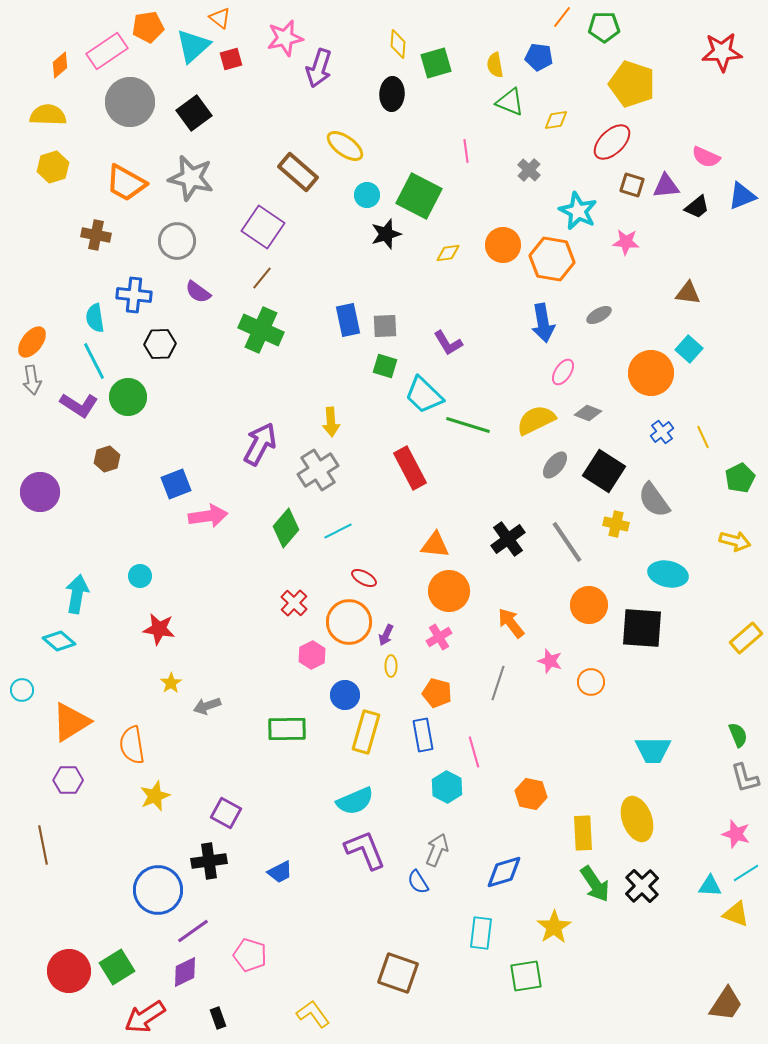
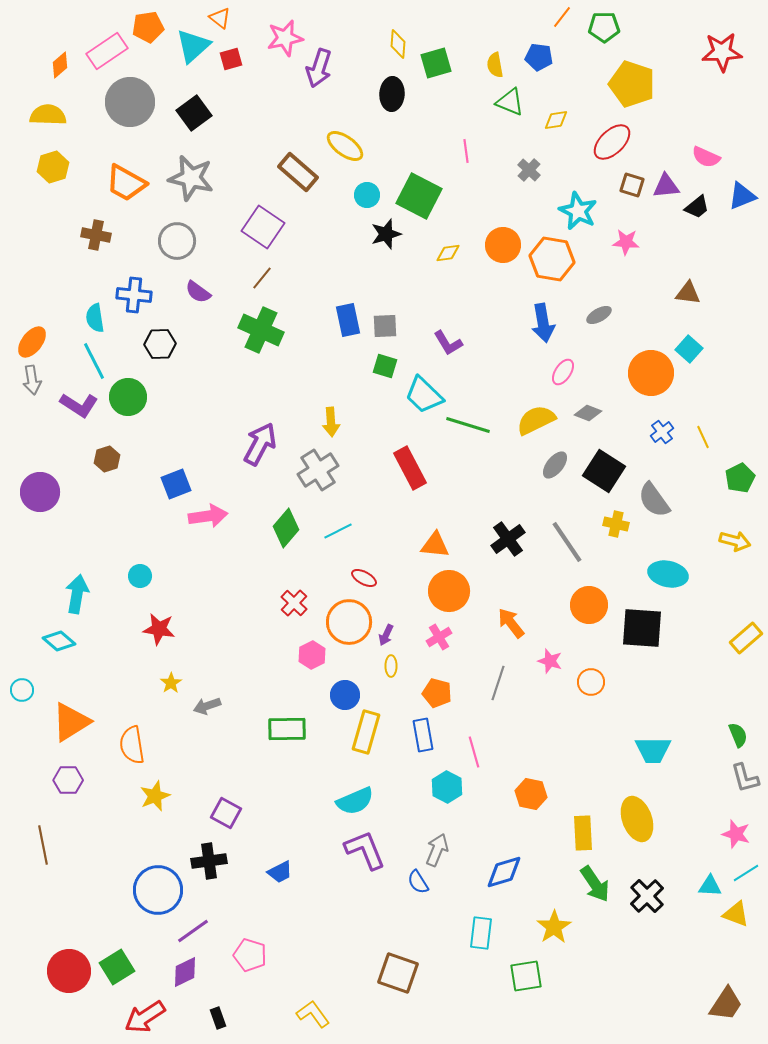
black cross at (642, 886): moved 5 px right, 10 px down
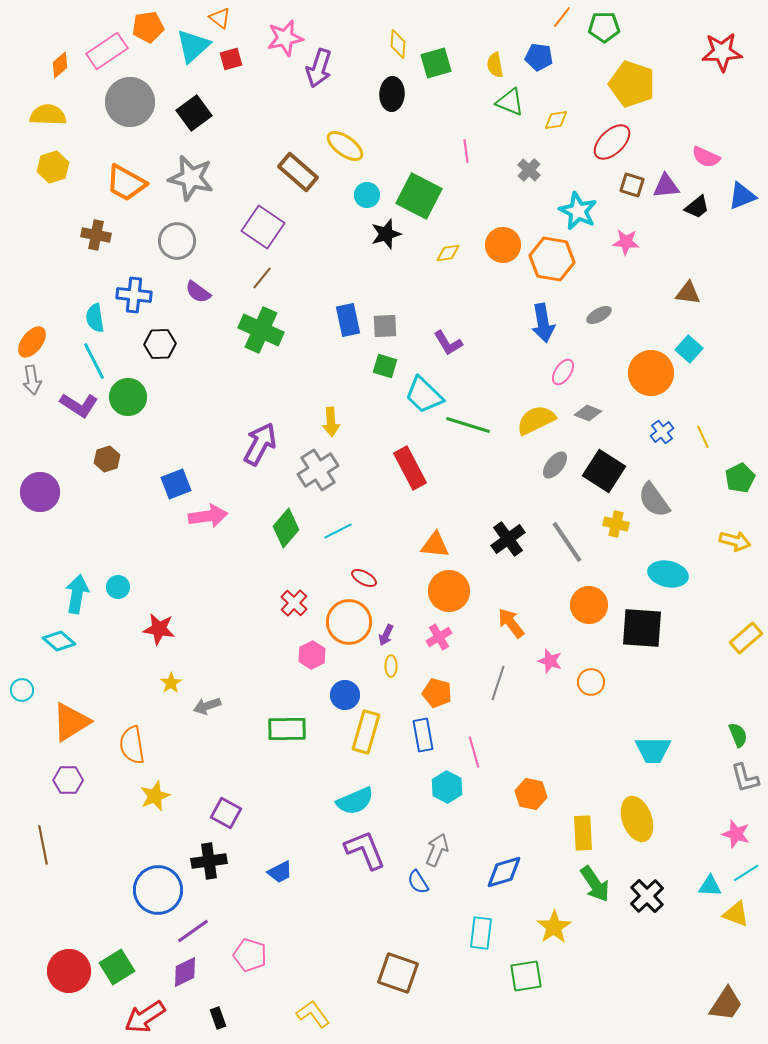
cyan circle at (140, 576): moved 22 px left, 11 px down
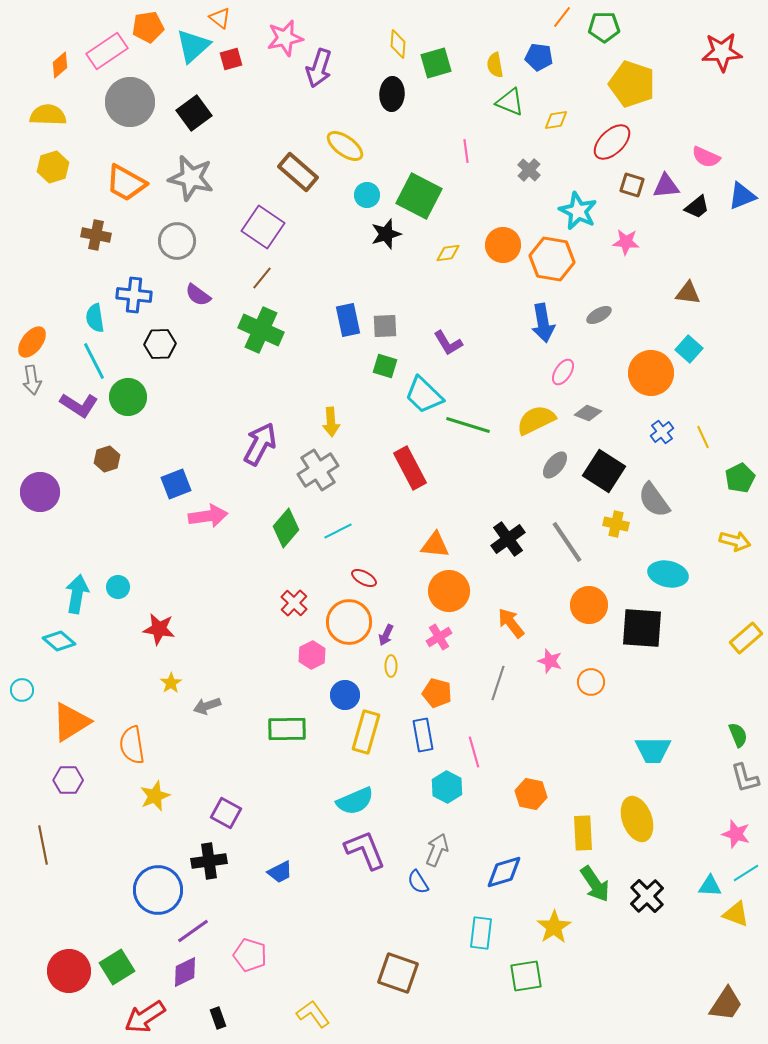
purple semicircle at (198, 292): moved 3 px down
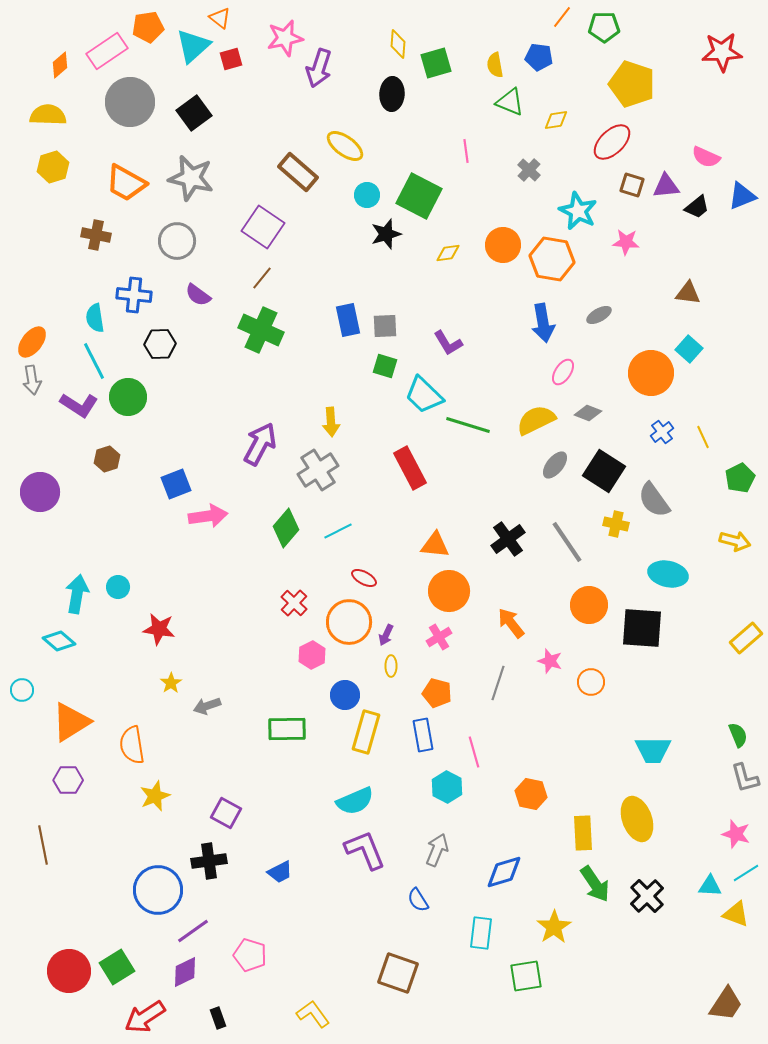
blue semicircle at (418, 882): moved 18 px down
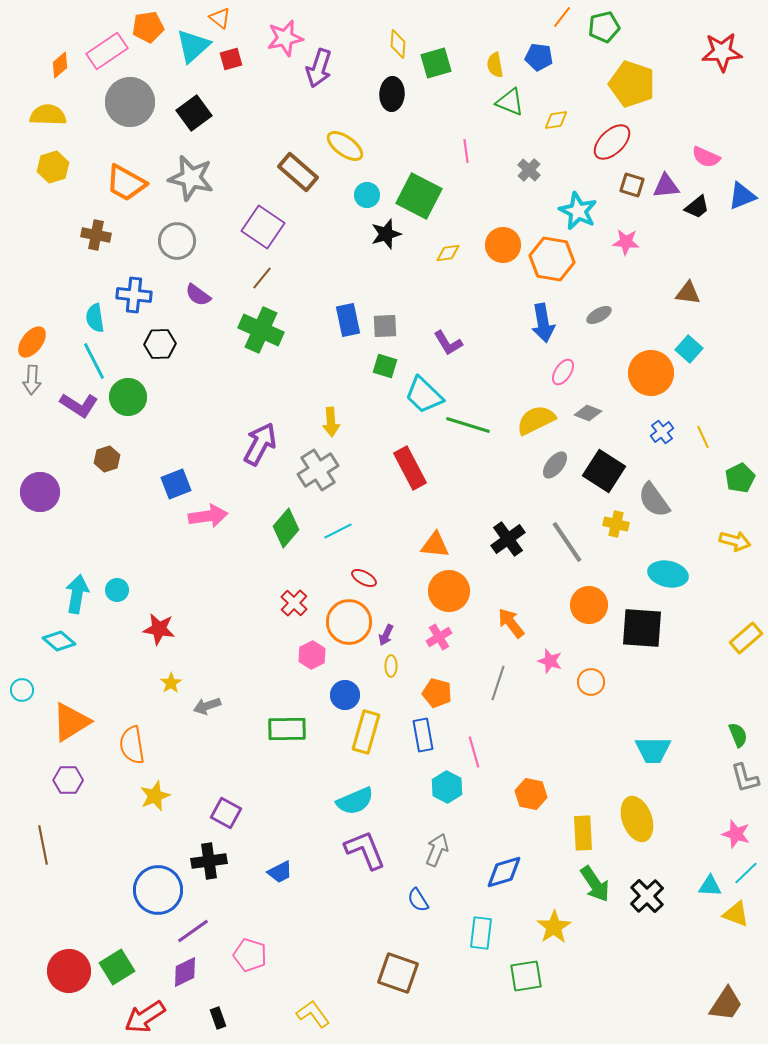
green pentagon at (604, 27): rotated 12 degrees counterclockwise
gray arrow at (32, 380): rotated 12 degrees clockwise
cyan circle at (118, 587): moved 1 px left, 3 px down
cyan line at (746, 873): rotated 12 degrees counterclockwise
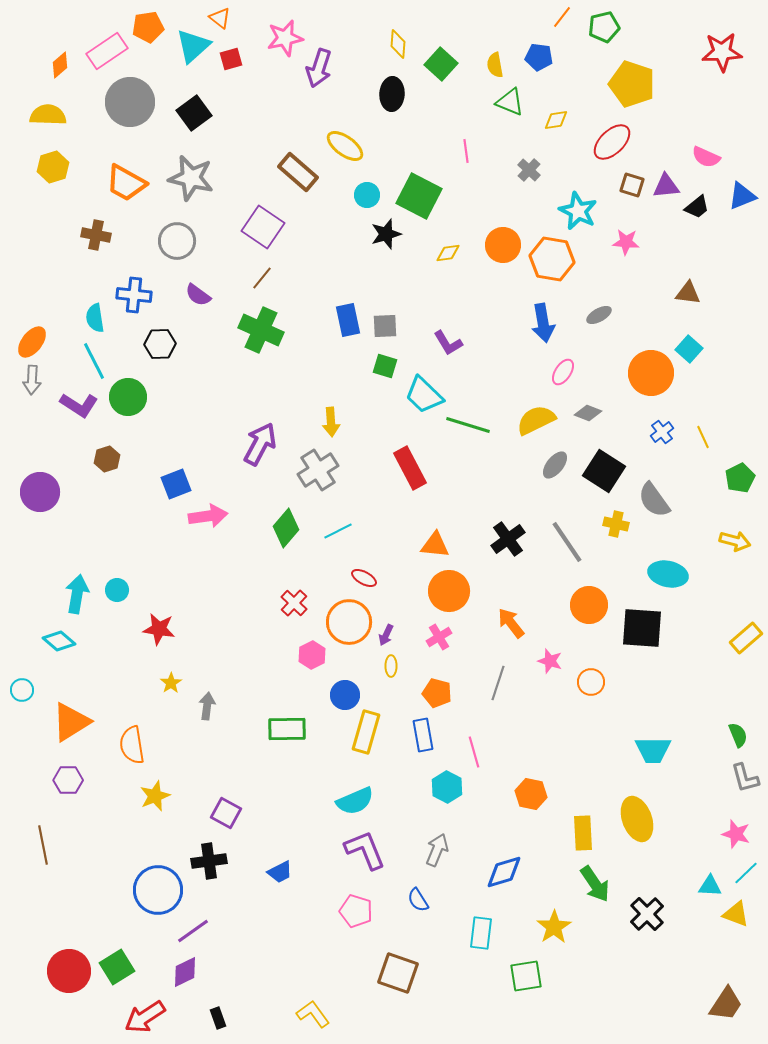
green square at (436, 63): moved 5 px right, 1 px down; rotated 32 degrees counterclockwise
gray arrow at (207, 706): rotated 116 degrees clockwise
black cross at (647, 896): moved 18 px down
pink pentagon at (250, 955): moved 106 px right, 44 px up
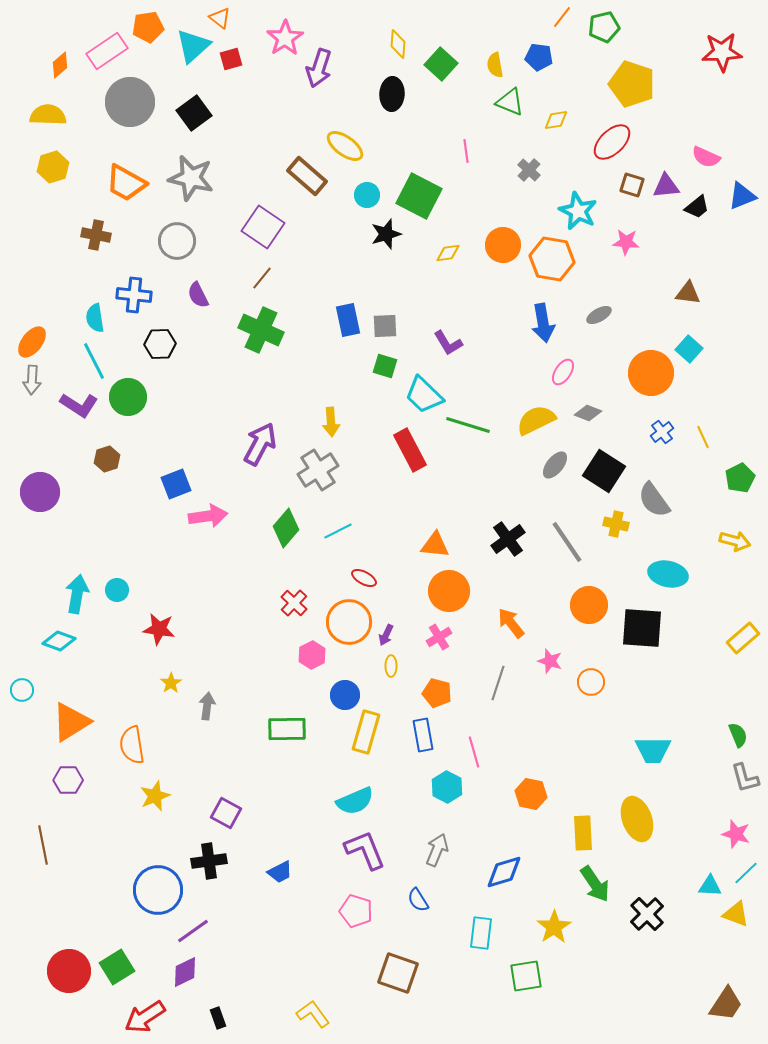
pink star at (285, 38): rotated 21 degrees counterclockwise
brown rectangle at (298, 172): moved 9 px right, 4 px down
purple semicircle at (198, 295): rotated 28 degrees clockwise
red rectangle at (410, 468): moved 18 px up
yellow rectangle at (746, 638): moved 3 px left
cyan diamond at (59, 641): rotated 20 degrees counterclockwise
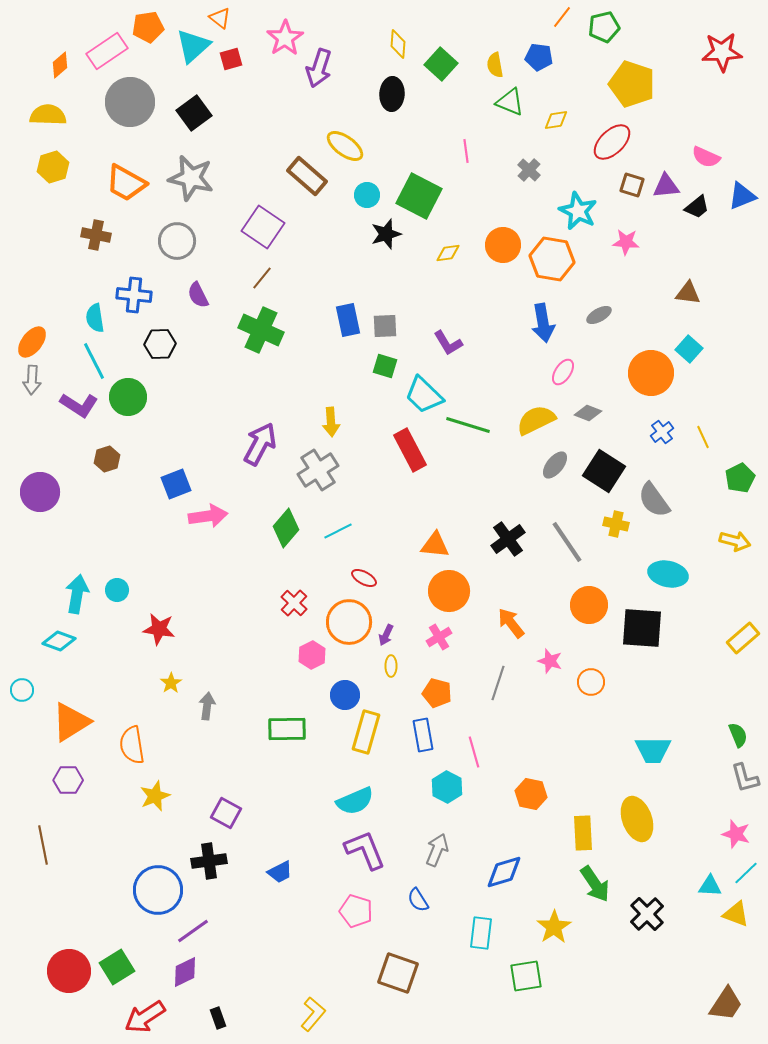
yellow L-shape at (313, 1014): rotated 76 degrees clockwise
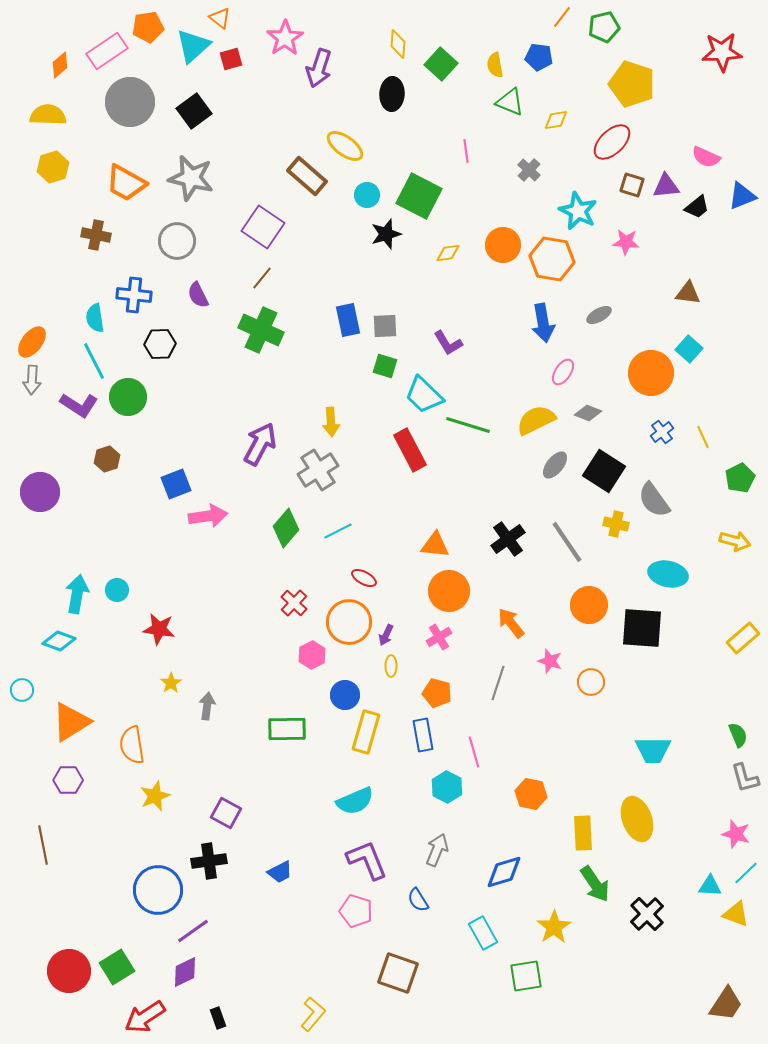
black square at (194, 113): moved 2 px up
purple L-shape at (365, 850): moved 2 px right, 10 px down
cyan rectangle at (481, 933): moved 2 px right; rotated 36 degrees counterclockwise
